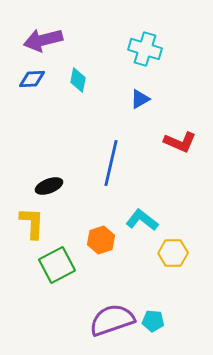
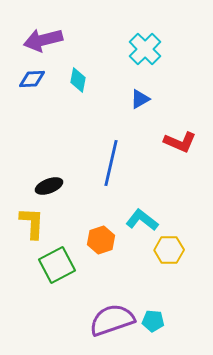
cyan cross: rotated 28 degrees clockwise
yellow hexagon: moved 4 px left, 3 px up
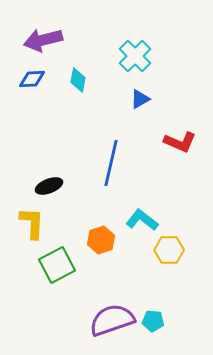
cyan cross: moved 10 px left, 7 px down
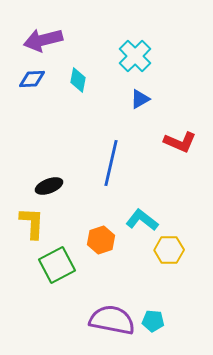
purple semicircle: rotated 30 degrees clockwise
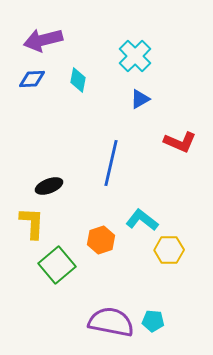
green square: rotated 12 degrees counterclockwise
purple semicircle: moved 1 px left, 2 px down
